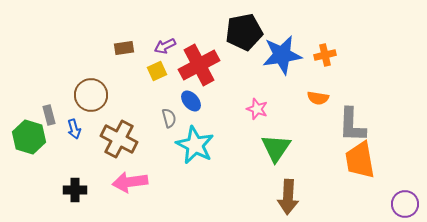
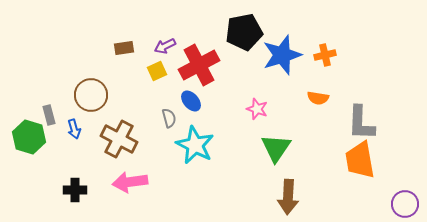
blue star: rotated 9 degrees counterclockwise
gray L-shape: moved 9 px right, 2 px up
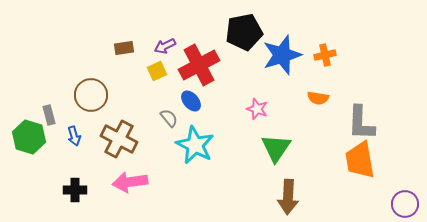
gray semicircle: rotated 24 degrees counterclockwise
blue arrow: moved 7 px down
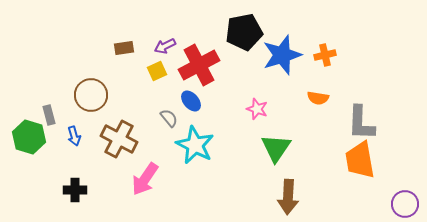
pink arrow: moved 15 px right, 3 px up; rotated 48 degrees counterclockwise
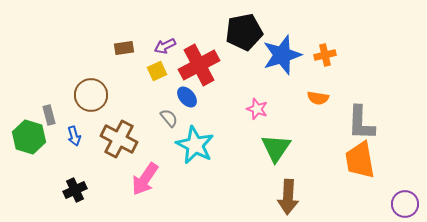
blue ellipse: moved 4 px left, 4 px up
black cross: rotated 25 degrees counterclockwise
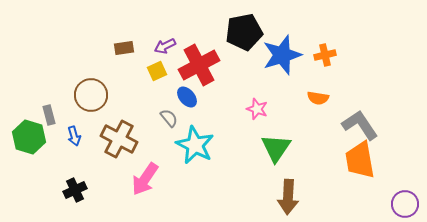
gray L-shape: moved 1 px left, 2 px down; rotated 144 degrees clockwise
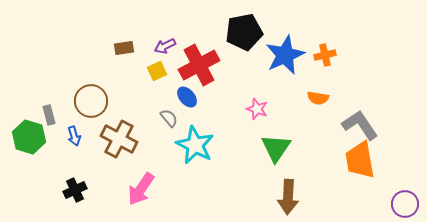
blue star: moved 3 px right; rotated 6 degrees counterclockwise
brown circle: moved 6 px down
pink arrow: moved 4 px left, 10 px down
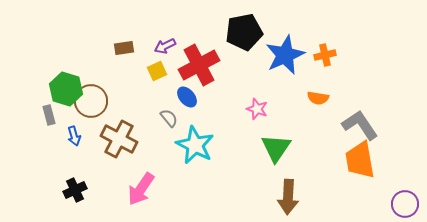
green hexagon: moved 37 px right, 48 px up
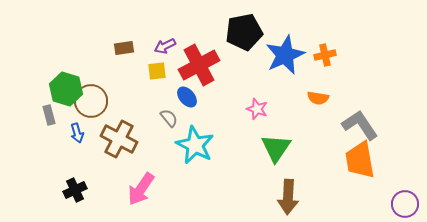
yellow square: rotated 18 degrees clockwise
blue arrow: moved 3 px right, 3 px up
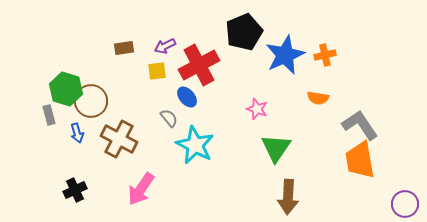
black pentagon: rotated 12 degrees counterclockwise
